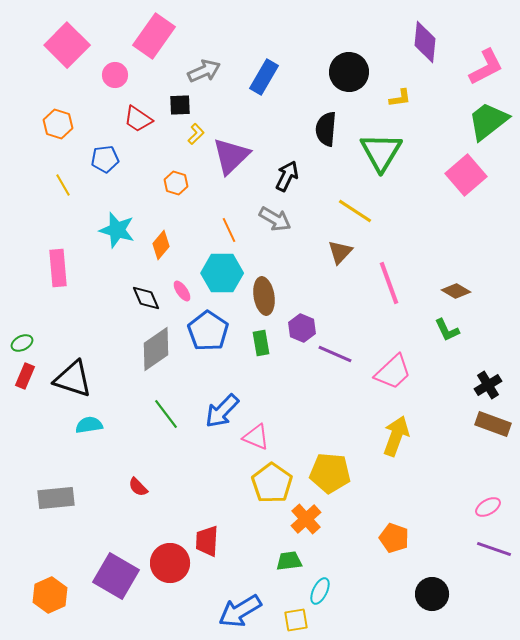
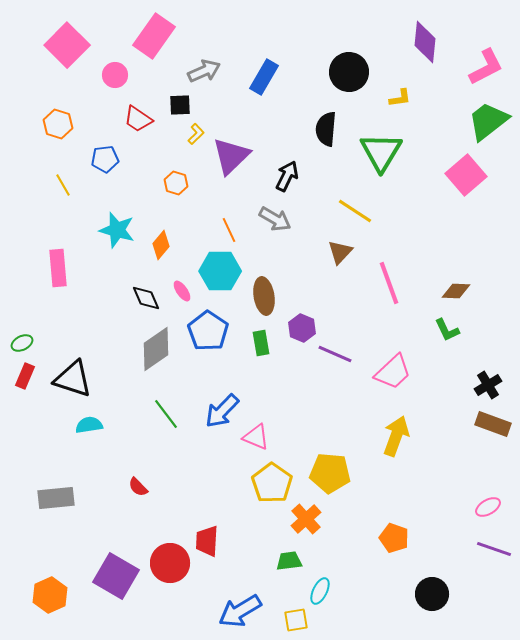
cyan hexagon at (222, 273): moved 2 px left, 2 px up
brown diamond at (456, 291): rotated 28 degrees counterclockwise
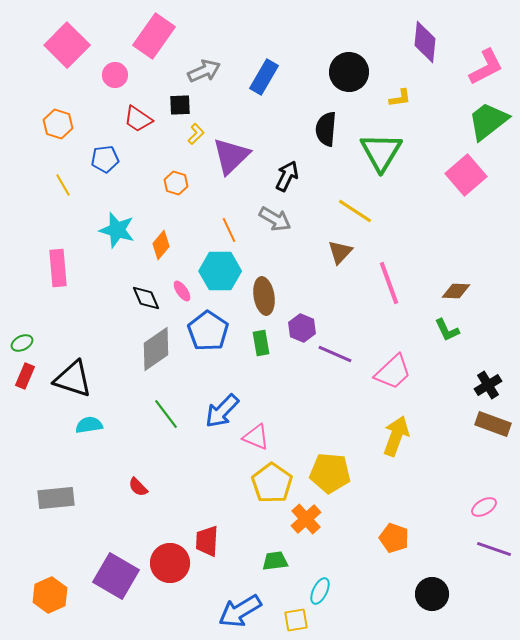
pink ellipse at (488, 507): moved 4 px left
green trapezoid at (289, 561): moved 14 px left
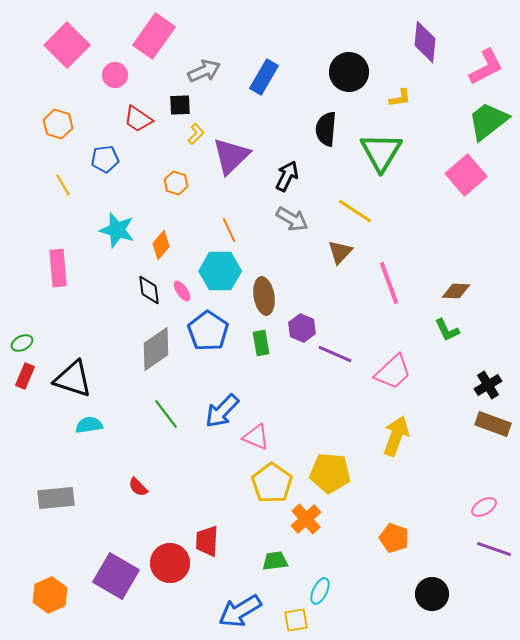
gray arrow at (275, 219): moved 17 px right
black diamond at (146, 298): moved 3 px right, 8 px up; rotated 16 degrees clockwise
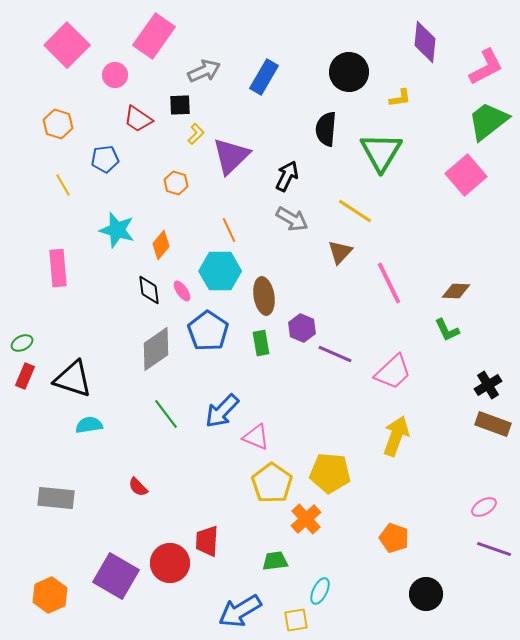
pink line at (389, 283): rotated 6 degrees counterclockwise
gray rectangle at (56, 498): rotated 12 degrees clockwise
black circle at (432, 594): moved 6 px left
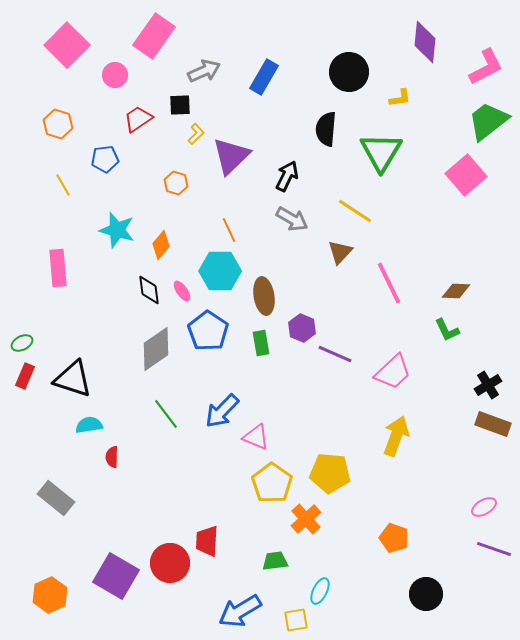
red trapezoid at (138, 119): rotated 112 degrees clockwise
red semicircle at (138, 487): moved 26 px left, 30 px up; rotated 45 degrees clockwise
gray rectangle at (56, 498): rotated 33 degrees clockwise
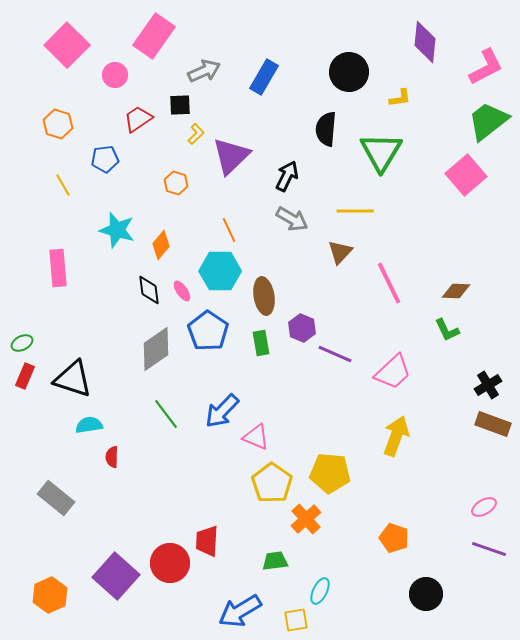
yellow line at (355, 211): rotated 33 degrees counterclockwise
purple line at (494, 549): moved 5 px left
purple square at (116, 576): rotated 12 degrees clockwise
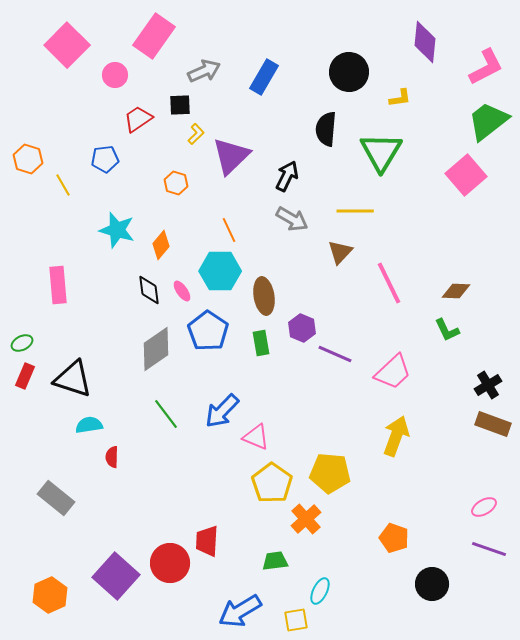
orange hexagon at (58, 124): moved 30 px left, 35 px down
pink rectangle at (58, 268): moved 17 px down
black circle at (426, 594): moved 6 px right, 10 px up
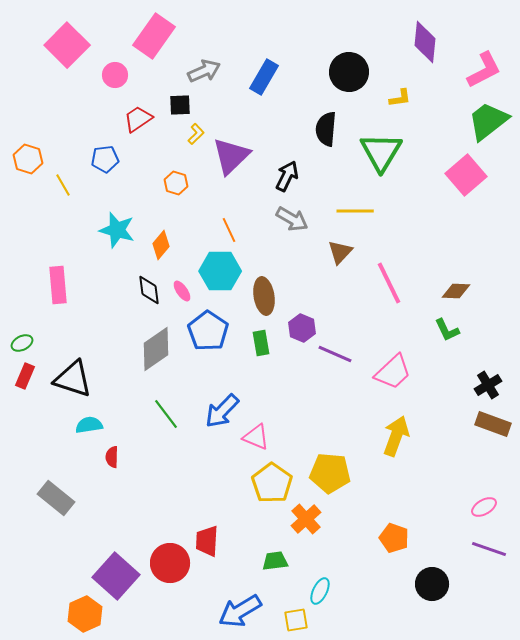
pink L-shape at (486, 67): moved 2 px left, 3 px down
orange hexagon at (50, 595): moved 35 px right, 19 px down
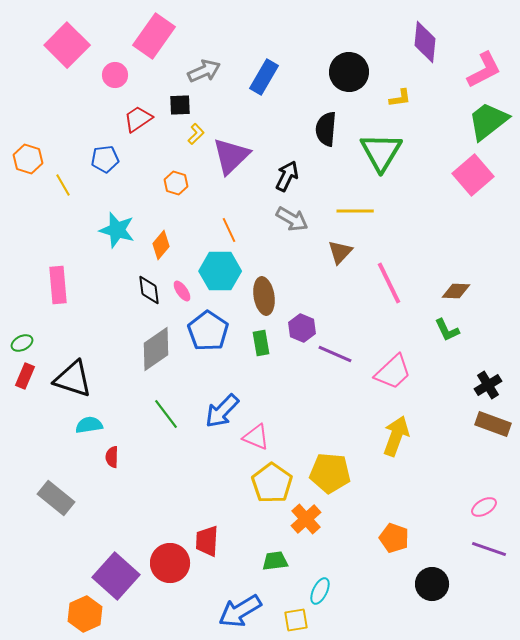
pink square at (466, 175): moved 7 px right
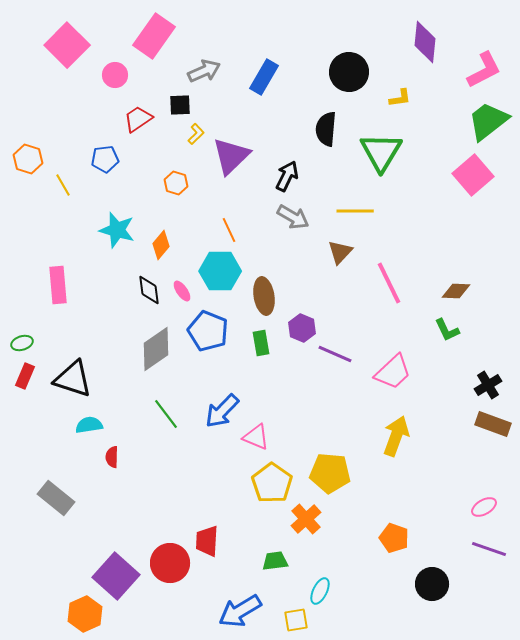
gray arrow at (292, 219): moved 1 px right, 2 px up
blue pentagon at (208, 331): rotated 12 degrees counterclockwise
green ellipse at (22, 343): rotated 10 degrees clockwise
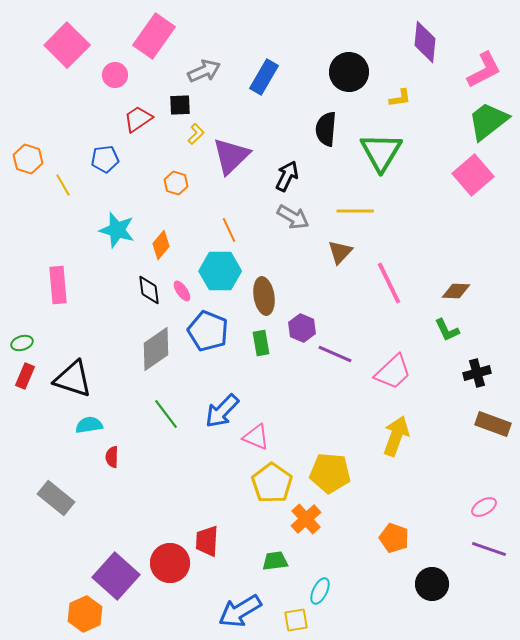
black cross at (488, 385): moved 11 px left, 12 px up; rotated 16 degrees clockwise
